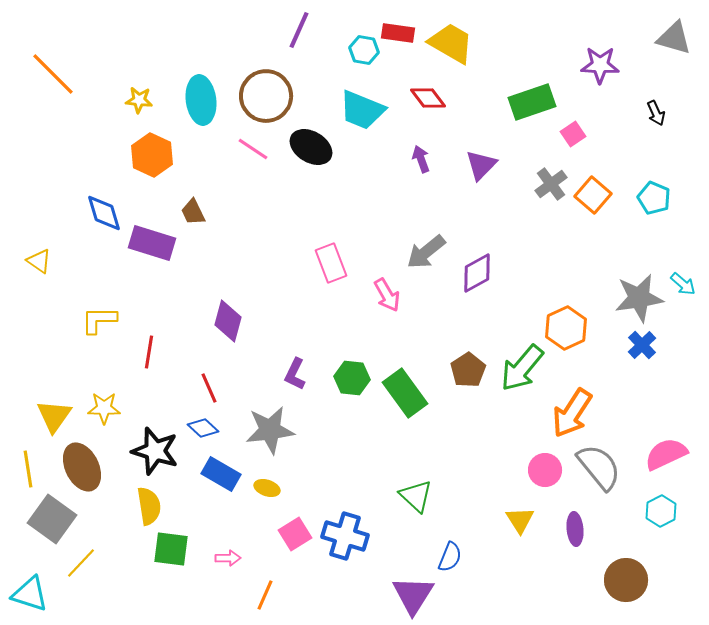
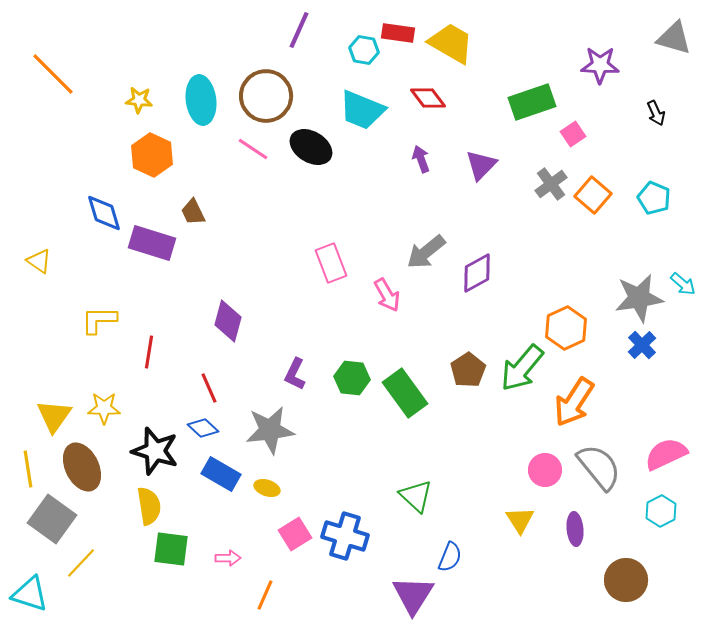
orange arrow at (572, 413): moved 2 px right, 11 px up
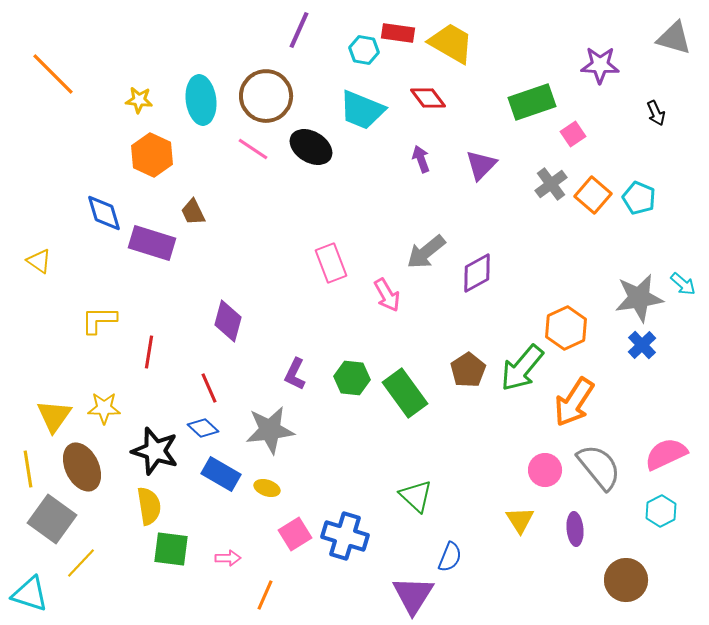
cyan pentagon at (654, 198): moved 15 px left
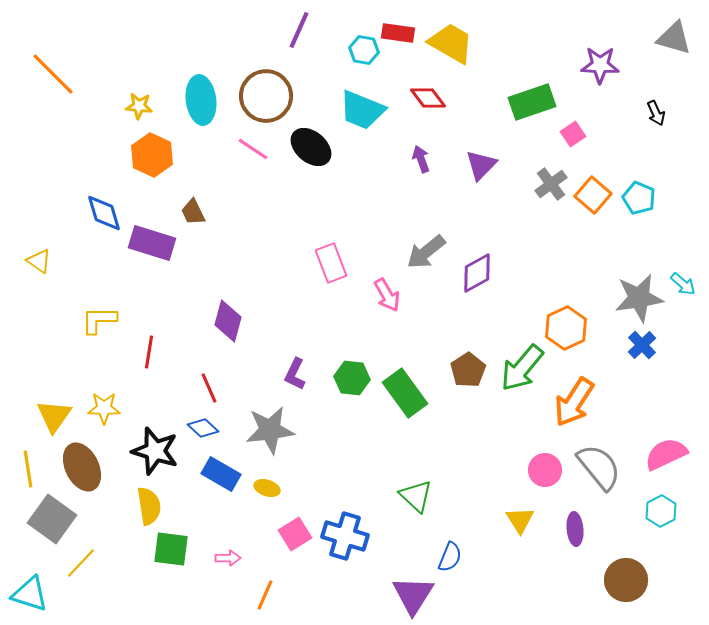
yellow star at (139, 100): moved 6 px down
black ellipse at (311, 147): rotated 9 degrees clockwise
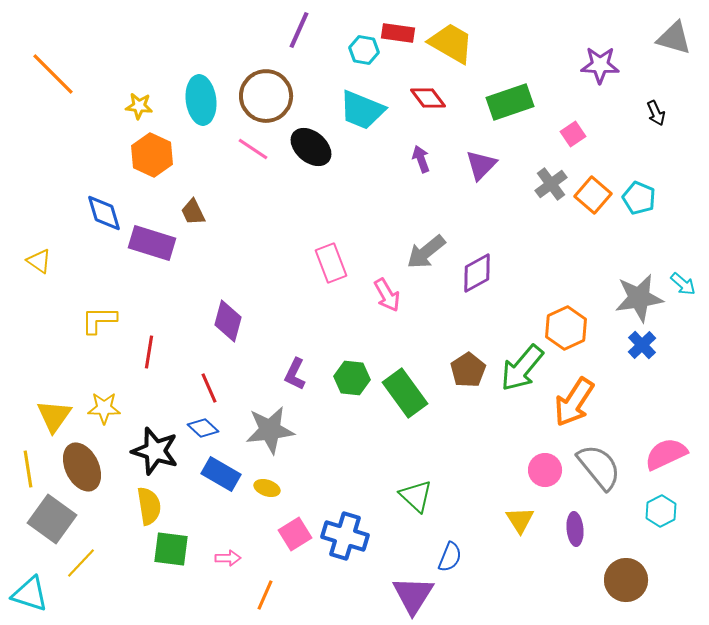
green rectangle at (532, 102): moved 22 px left
